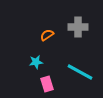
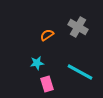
gray cross: rotated 30 degrees clockwise
cyan star: moved 1 px right, 1 px down
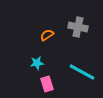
gray cross: rotated 18 degrees counterclockwise
cyan line: moved 2 px right
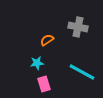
orange semicircle: moved 5 px down
pink rectangle: moved 3 px left
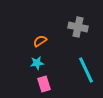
orange semicircle: moved 7 px left, 1 px down
cyan line: moved 4 px right, 2 px up; rotated 36 degrees clockwise
